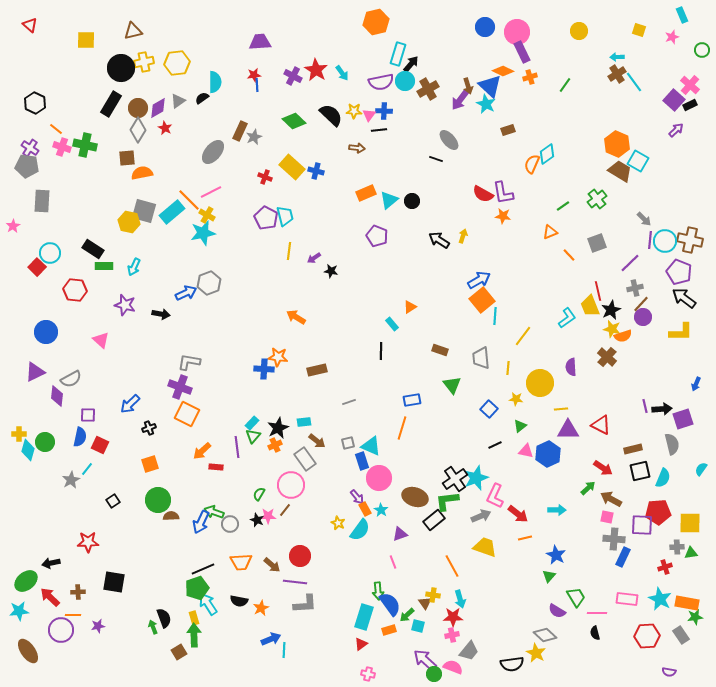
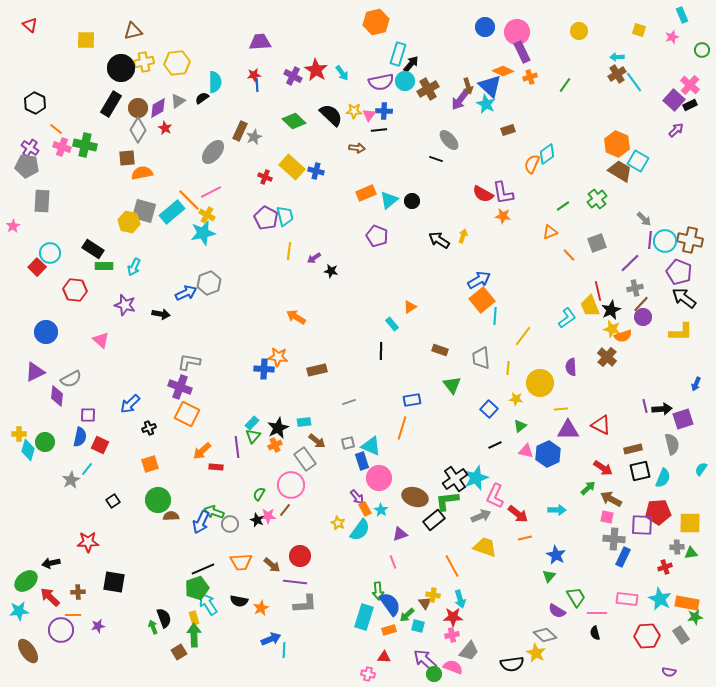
red triangle at (361, 644): moved 23 px right, 13 px down; rotated 40 degrees clockwise
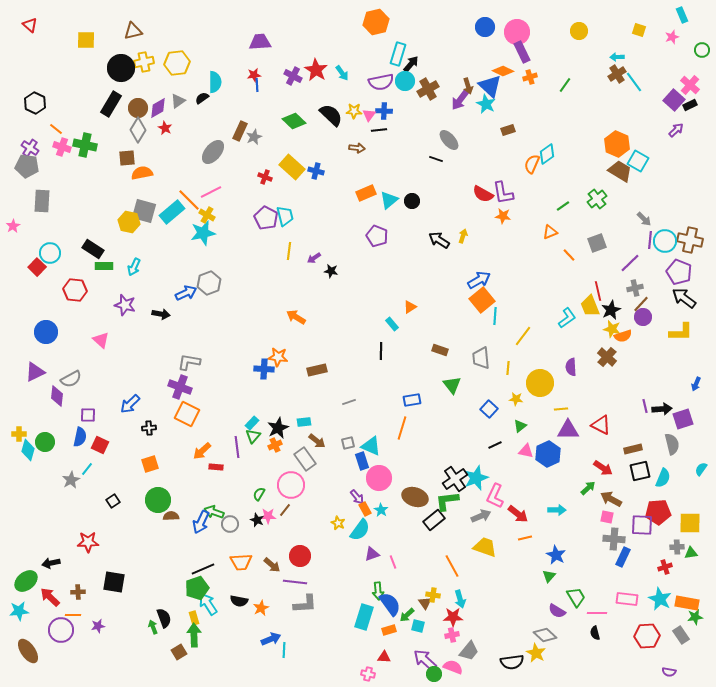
black cross at (149, 428): rotated 16 degrees clockwise
purple triangle at (400, 534): moved 28 px left, 20 px down
black semicircle at (512, 664): moved 2 px up
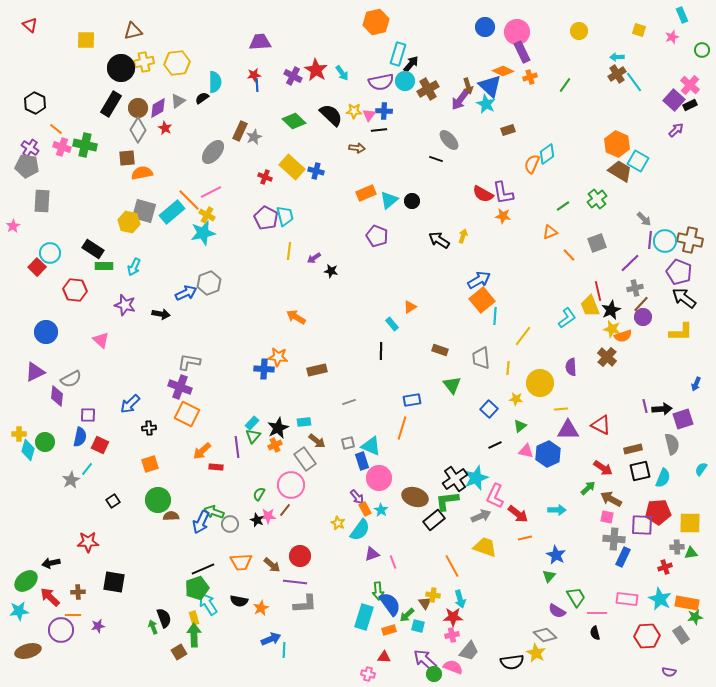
brown ellipse at (28, 651): rotated 70 degrees counterclockwise
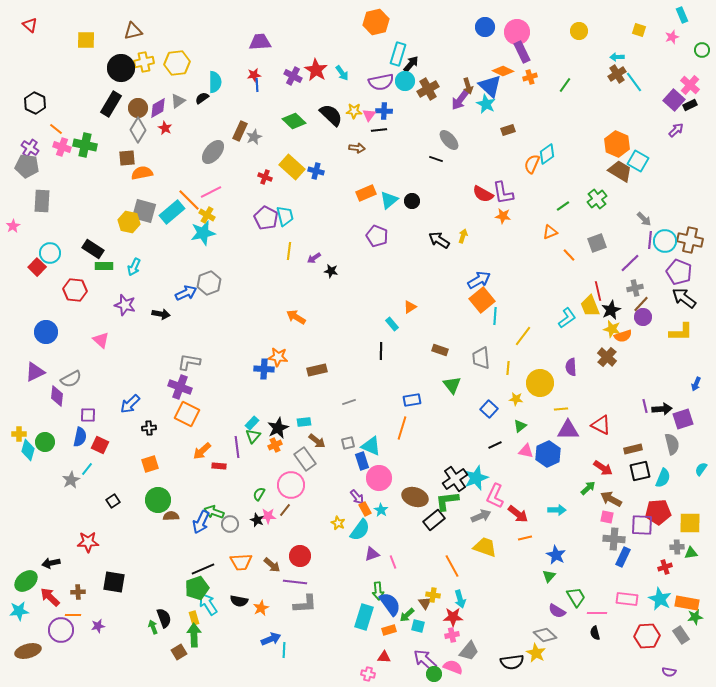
red rectangle at (216, 467): moved 3 px right, 1 px up
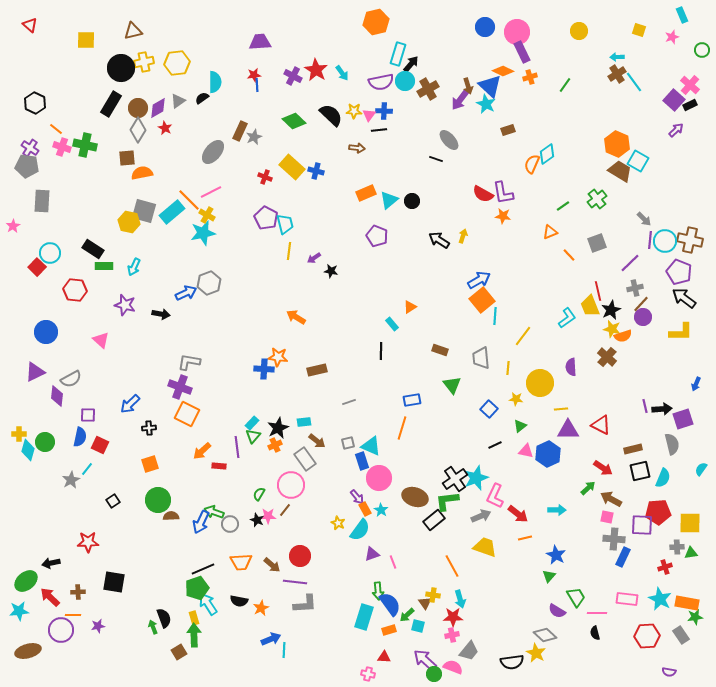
cyan trapezoid at (285, 216): moved 8 px down
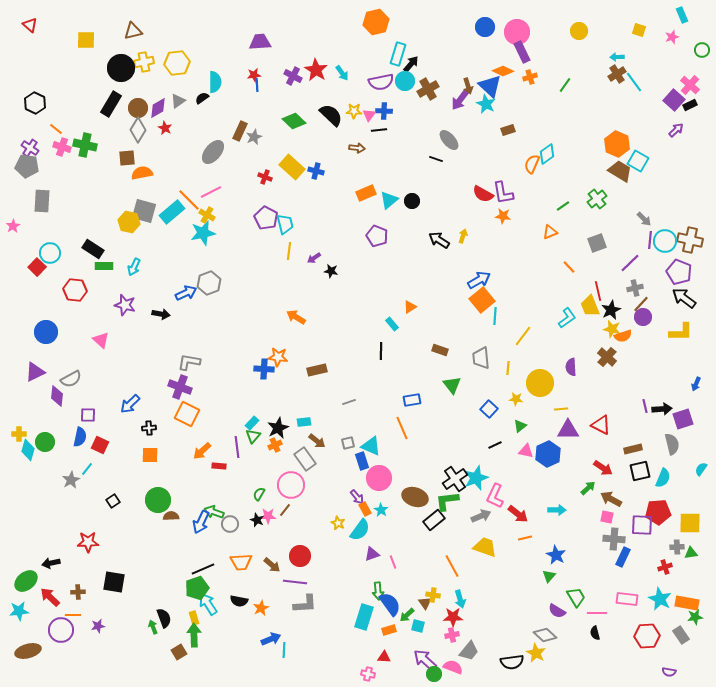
orange line at (569, 255): moved 12 px down
orange line at (402, 428): rotated 40 degrees counterclockwise
orange square at (150, 464): moved 9 px up; rotated 18 degrees clockwise
